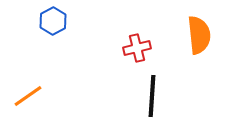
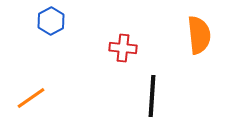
blue hexagon: moved 2 px left
red cross: moved 14 px left; rotated 20 degrees clockwise
orange line: moved 3 px right, 2 px down
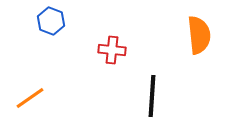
blue hexagon: rotated 12 degrees counterclockwise
red cross: moved 11 px left, 2 px down
orange line: moved 1 px left
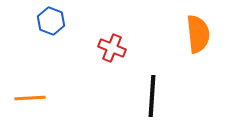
orange semicircle: moved 1 px left, 1 px up
red cross: moved 2 px up; rotated 16 degrees clockwise
orange line: rotated 32 degrees clockwise
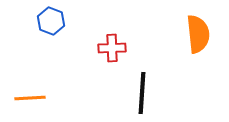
red cross: rotated 24 degrees counterclockwise
black line: moved 10 px left, 3 px up
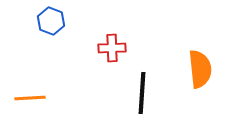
orange semicircle: moved 2 px right, 35 px down
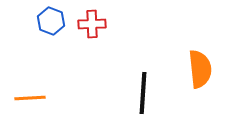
red cross: moved 20 px left, 24 px up
black line: moved 1 px right
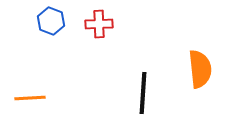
red cross: moved 7 px right
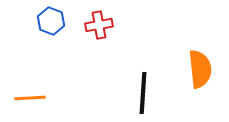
red cross: moved 1 px down; rotated 8 degrees counterclockwise
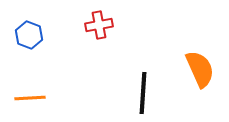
blue hexagon: moved 22 px left, 14 px down
orange semicircle: rotated 18 degrees counterclockwise
